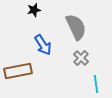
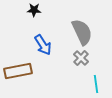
black star: rotated 16 degrees clockwise
gray semicircle: moved 6 px right, 5 px down
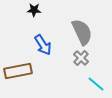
cyan line: rotated 42 degrees counterclockwise
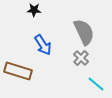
gray semicircle: moved 2 px right
brown rectangle: rotated 28 degrees clockwise
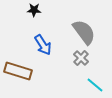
gray semicircle: rotated 12 degrees counterclockwise
cyan line: moved 1 px left, 1 px down
